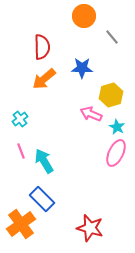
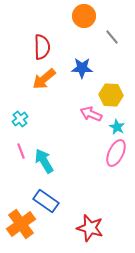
yellow hexagon: rotated 20 degrees clockwise
blue rectangle: moved 4 px right, 2 px down; rotated 10 degrees counterclockwise
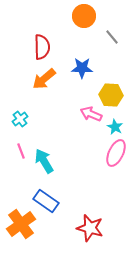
cyan star: moved 2 px left
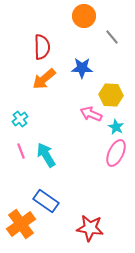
cyan star: moved 1 px right
cyan arrow: moved 2 px right, 6 px up
red star: rotated 8 degrees counterclockwise
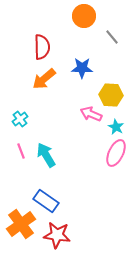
red star: moved 33 px left, 7 px down
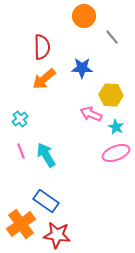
pink ellipse: rotated 44 degrees clockwise
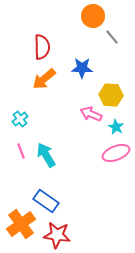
orange circle: moved 9 px right
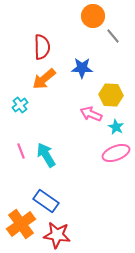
gray line: moved 1 px right, 1 px up
cyan cross: moved 14 px up
